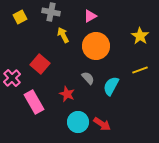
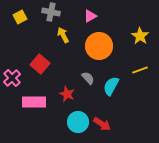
orange circle: moved 3 px right
pink rectangle: rotated 60 degrees counterclockwise
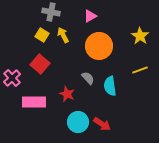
yellow square: moved 22 px right, 18 px down; rotated 32 degrees counterclockwise
cyan semicircle: moved 1 px left; rotated 36 degrees counterclockwise
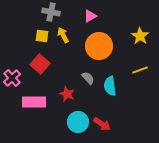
yellow square: moved 1 px down; rotated 24 degrees counterclockwise
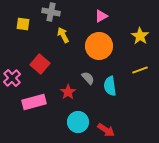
pink triangle: moved 11 px right
yellow square: moved 19 px left, 12 px up
red star: moved 1 px right, 2 px up; rotated 14 degrees clockwise
pink rectangle: rotated 15 degrees counterclockwise
red arrow: moved 4 px right, 6 px down
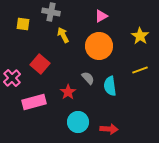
red arrow: moved 3 px right, 1 px up; rotated 30 degrees counterclockwise
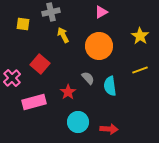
gray cross: rotated 24 degrees counterclockwise
pink triangle: moved 4 px up
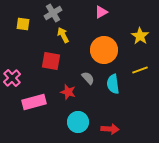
gray cross: moved 2 px right, 1 px down; rotated 18 degrees counterclockwise
orange circle: moved 5 px right, 4 px down
red square: moved 11 px right, 3 px up; rotated 30 degrees counterclockwise
cyan semicircle: moved 3 px right, 2 px up
red star: rotated 21 degrees counterclockwise
red arrow: moved 1 px right
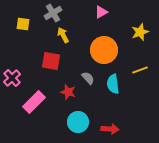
yellow star: moved 4 px up; rotated 18 degrees clockwise
pink rectangle: rotated 30 degrees counterclockwise
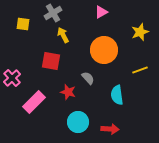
cyan semicircle: moved 4 px right, 11 px down
